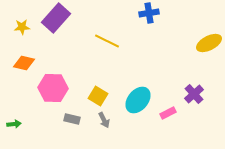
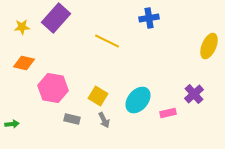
blue cross: moved 5 px down
yellow ellipse: moved 3 px down; rotated 40 degrees counterclockwise
pink hexagon: rotated 8 degrees clockwise
pink rectangle: rotated 14 degrees clockwise
green arrow: moved 2 px left
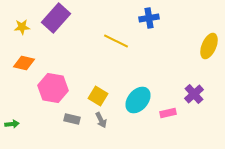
yellow line: moved 9 px right
gray arrow: moved 3 px left
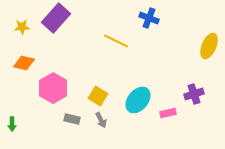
blue cross: rotated 30 degrees clockwise
pink hexagon: rotated 20 degrees clockwise
purple cross: rotated 24 degrees clockwise
green arrow: rotated 96 degrees clockwise
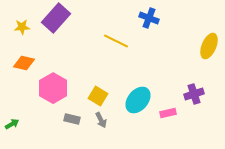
green arrow: rotated 120 degrees counterclockwise
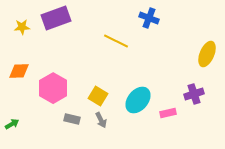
purple rectangle: rotated 28 degrees clockwise
yellow ellipse: moved 2 px left, 8 px down
orange diamond: moved 5 px left, 8 px down; rotated 15 degrees counterclockwise
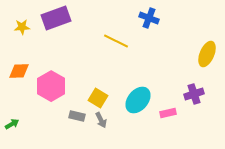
pink hexagon: moved 2 px left, 2 px up
yellow square: moved 2 px down
gray rectangle: moved 5 px right, 3 px up
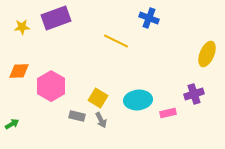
cyan ellipse: rotated 44 degrees clockwise
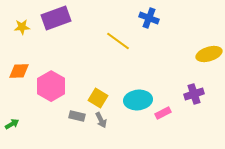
yellow line: moved 2 px right; rotated 10 degrees clockwise
yellow ellipse: moved 2 px right; rotated 50 degrees clockwise
pink rectangle: moved 5 px left; rotated 14 degrees counterclockwise
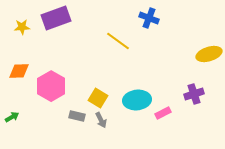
cyan ellipse: moved 1 px left
green arrow: moved 7 px up
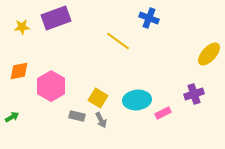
yellow ellipse: rotated 30 degrees counterclockwise
orange diamond: rotated 10 degrees counterclockwise
